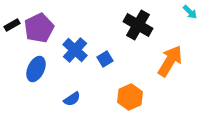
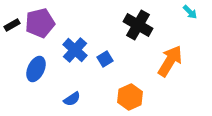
purple pentagon: moved 1 px right, 5 px up; rotated 12 degrees clockwise
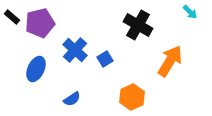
black rectangle: moved 8 px up; rotated 70 degrees clockwise
orange hexagon: moved 2 px right
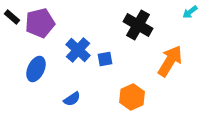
cyan arrow: rotated 98 degrees clockwise
blue cross: moved 3 px right
blue square: rotated 21 degrees clockwise
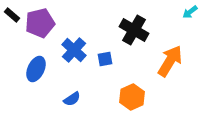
black rectangle: moved 2 px up
black cross: moved 4 px left, 5 px down
blue cross: moved 4 px left
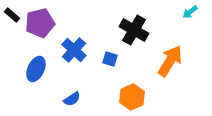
blue square: moved 5 px right; rotated 28 degrees clockwise
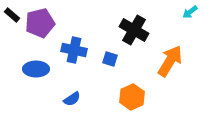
blue cross: rotated 30 degrees counterclockwise
blue ellipse: rotated 65 degrees clockwise
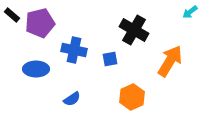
blue square: rotated 28 degrees counterclockwise
